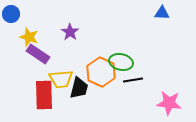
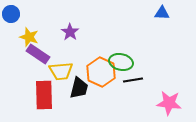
yellow trapezoid: moved 8 px up
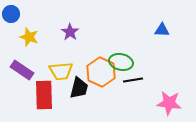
blue triangle: moved 17 px down
purple rectangle: moved 16 px left, 16 px down
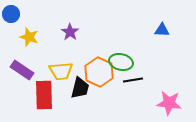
orange hexagon: moved 2 px left
black trapezoid: moved 1 px right
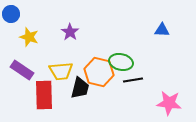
orange hexagon: rotated 12 degrees counterclockwise
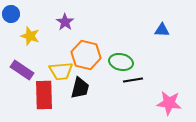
purple star: moved 5 px left, 10 px up
yellow star: moved 1 px right, 1 px up
orange hexagon: moved 13 px left, 17 px up
